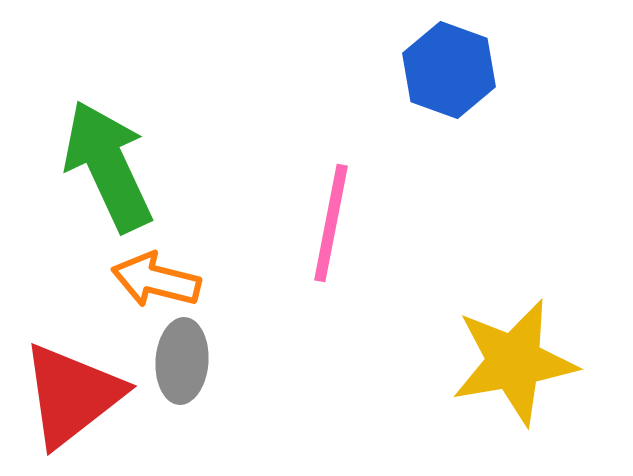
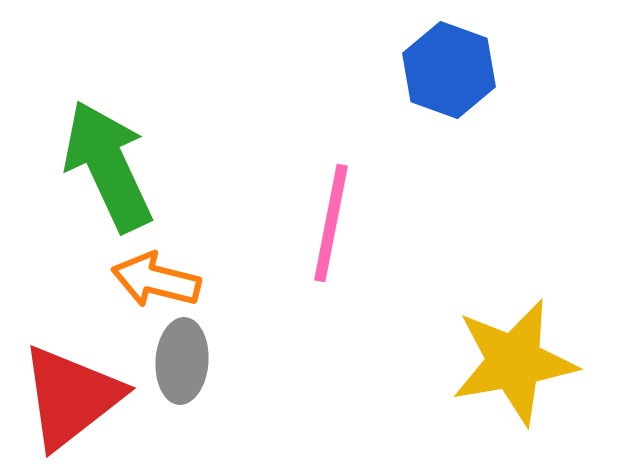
red triangle: moved 1 px left, 2 px down
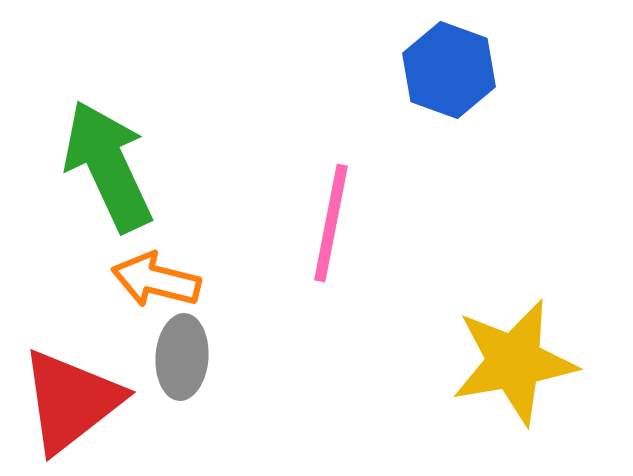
gray ellipse: moved 4 px up
red triangle: moved 4 px down
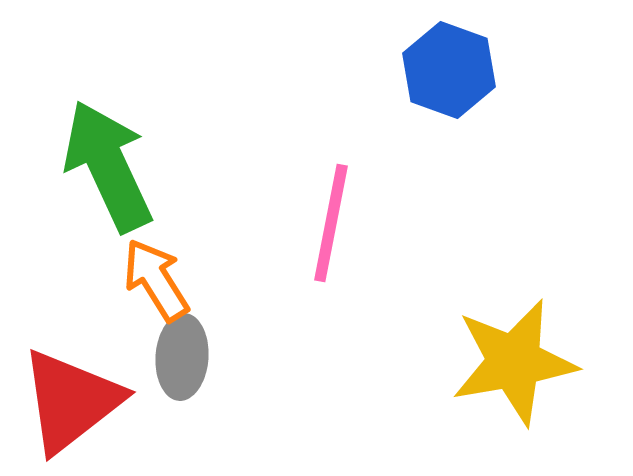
orange arrow: rotated 44 degrees clockwise
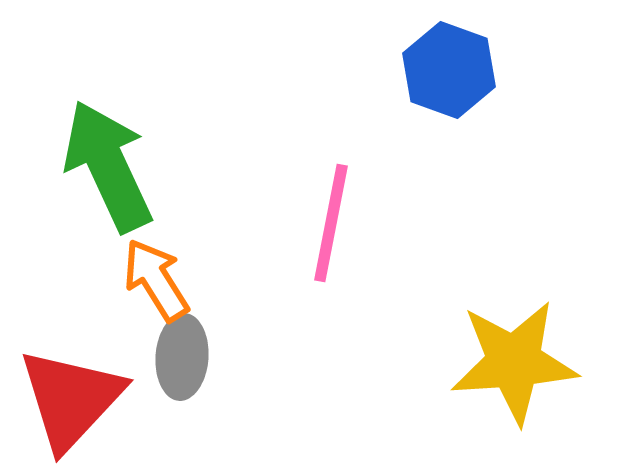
yellow star: rotated 6 degrees clockwise
red triangle: moved 2 px up; rotated 9 degrees counterclockwise
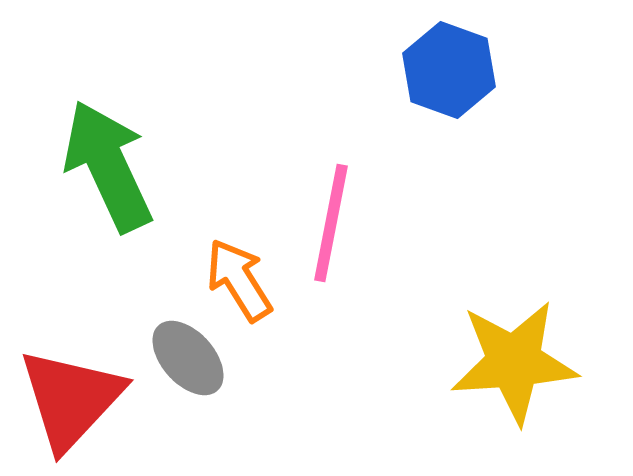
orange arrow: moved 83 px right
gray ellipse: moved 6 px right, 1 px down; rotated 46 degrees counterclockwise
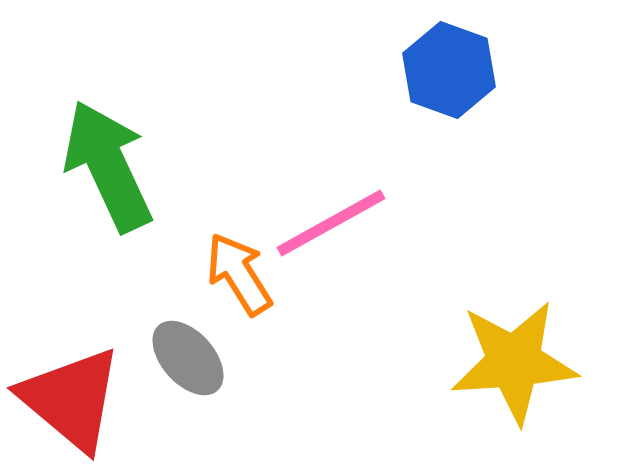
pink line: rotated 50 degrees clockwise
orange arrow: moved 6 px up
red triangle: rotated 33 degrees counterclockwise
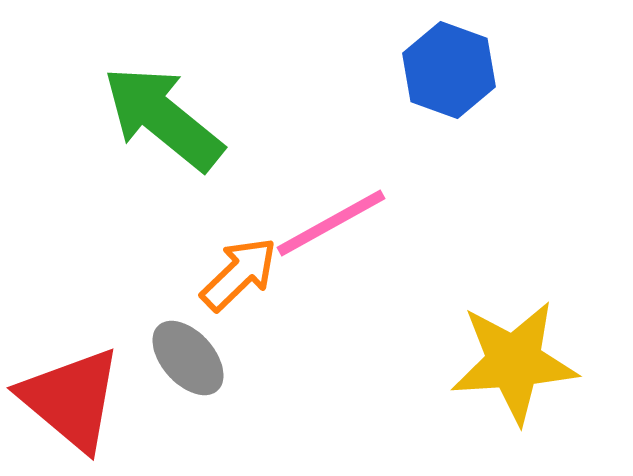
green arrow: moved 55 px right, 48 px up; rotated 26 degrees counterclockwise
orange arrow: rotated 78 degrees clockwise
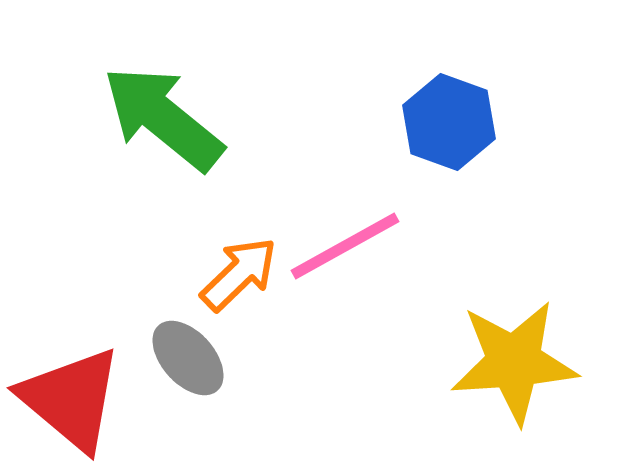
blue hexagon: moved 52 px down
pink line: moved 14 px right, 23 px down
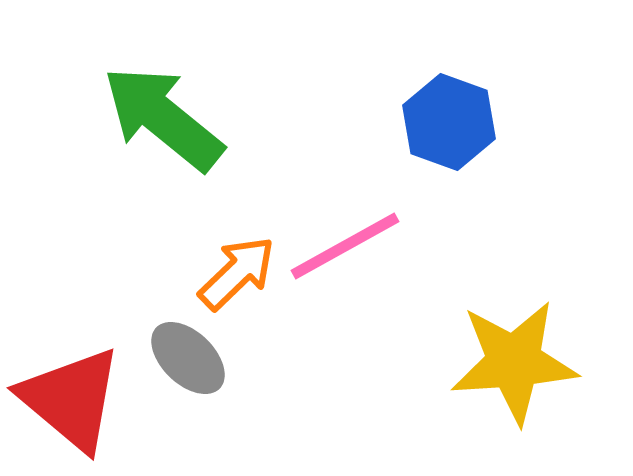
orange arrow: moved 2 px left, 1 px up
gray ellipse: rotated 4 degrees counterclockwise
